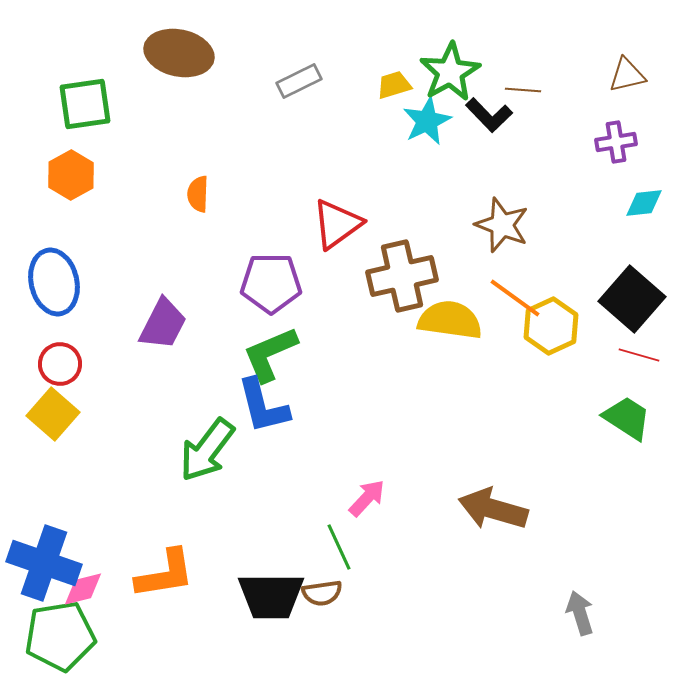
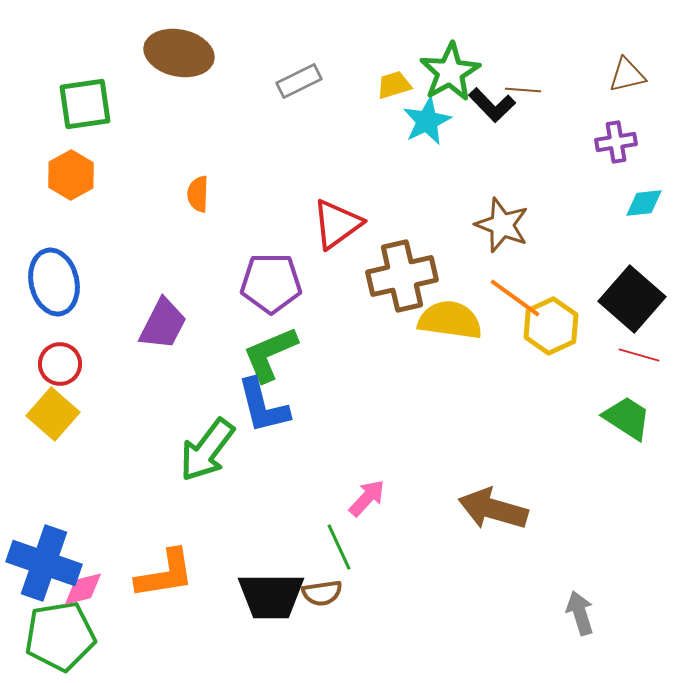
black L-shape: moved 3 px right, 10 px up
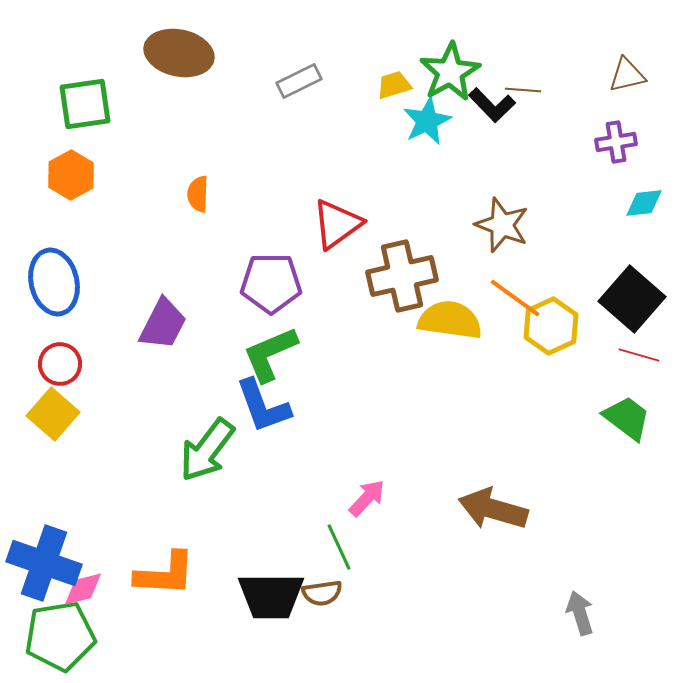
blue L-shape: rotated 6 degrees counterclockwise
green trapezoid: rotated 4 degrees clockwise
orange L-shape: rotated 12 degrees clockwise
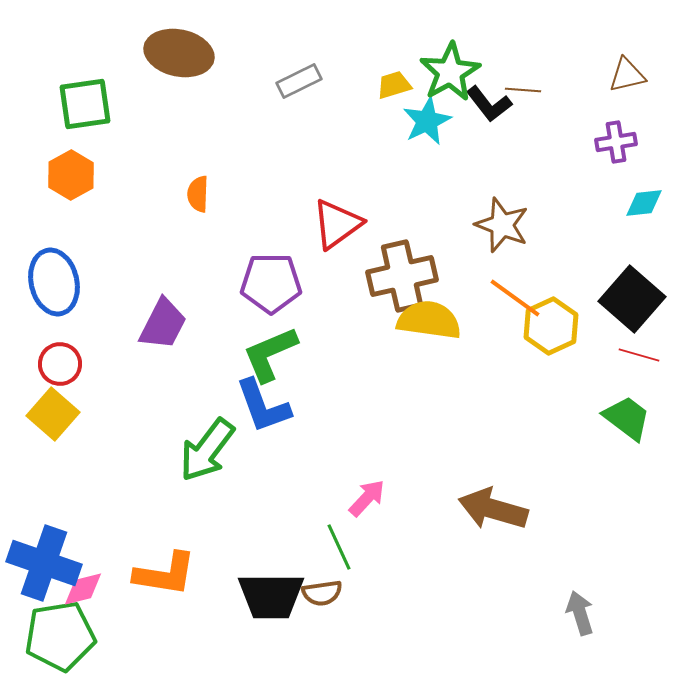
black L-shape: moved 3 px left, 1 px up; rotated 6 degrees clockwise
yellow semicircle: moved 21 px left
orange L-shape: rotated 6 degrees clockwise
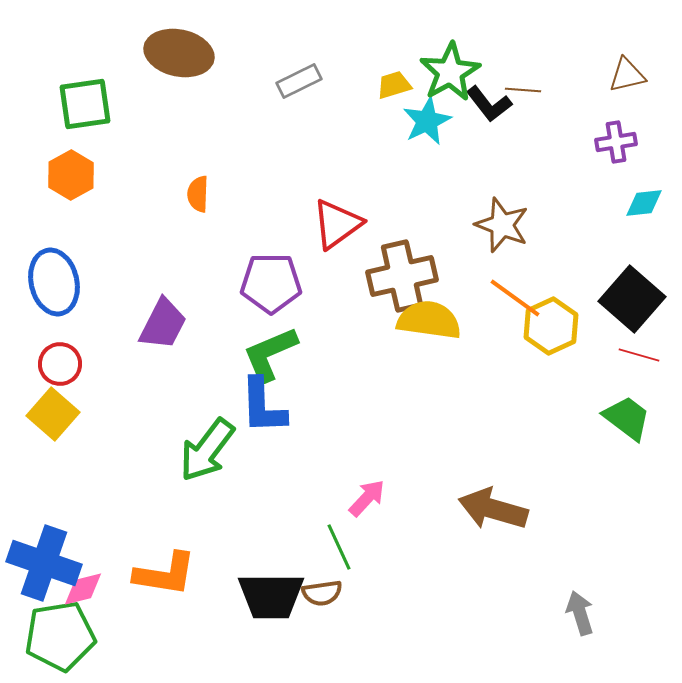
blue L-shape: rotated 18 degrees clockwise
